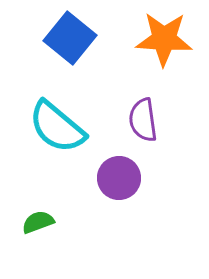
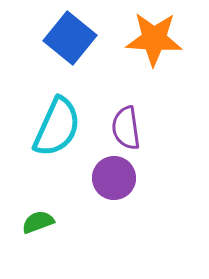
orange star: moved 10 px left
purple semicircle: moved 17 px left, 8 px down
cyan semicircle: rotated 106 degrees counterclockwise
purple circle: moved 5 px left
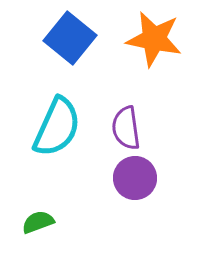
orange star: rotated 8 degrees clockwise
purple circle: moved 21 px right
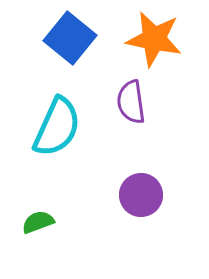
purple semicircle: moved 5 px right, 26 px up
purple circle: moved 6 px right, 17 px down
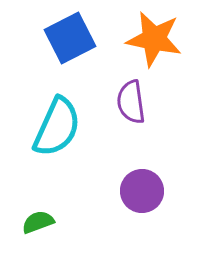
blue square: rotated 24 degrees clockwise
purple circle: moved 1 px right, 4 px up
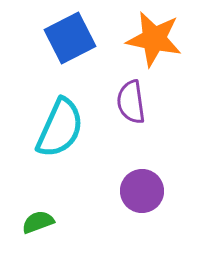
cyan semicircle: moved 3 px right, 1 px down
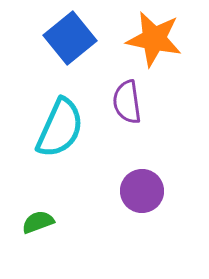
blue square: rotated 12 degrees counterclockwise
purple semicircle: moved 4 px left
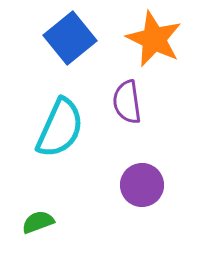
orange star: rotated 14 degrees clockwise
purple circle: moved 6 px up
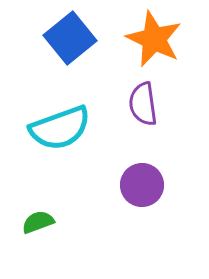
purple semicircle: moved 16 px right, 2 px down
cyan semicircle: rotated 46 degrees clockwise
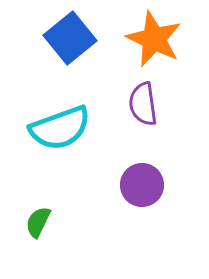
green semicircle: rotated 44 degrees counterclockwise
